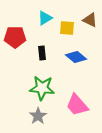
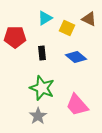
brown triangle: moved 1 px left, 1 px up
yellow square: rotated 21 degrees clockwise
green star: rotated 15 degrees clockwise
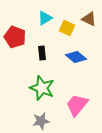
red pentagon: rotated 20 degrees clockwise
pink trapezoid: rotated 80 degrees clockwise
gray star: moved 3 px right, 5 px down; rotated 24 degrees clockwise
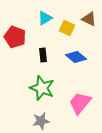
black rectangle: moved 1 px right, 2 px down
pink trapezoid: moved 3 px right, 2 px up
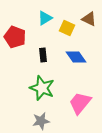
blue diamond: rotated 15 degrees clockwise
